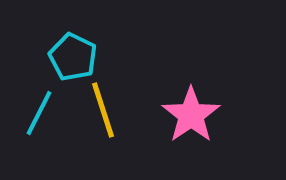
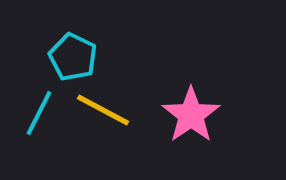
yellow line: rotated 44 degrees counterclockwise
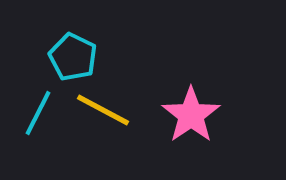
cyan line: moved 1 px left
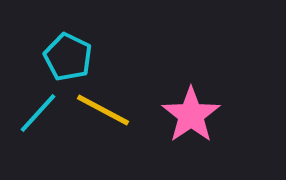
cyan pentagon: moved 5 px left
cyan line: rotated 15 degrees clockwise
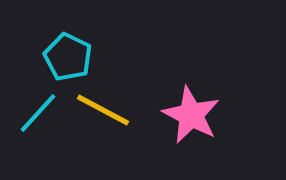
pink star: rotated 10 degrees counterclockwise
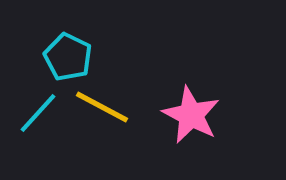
yellow line: moved 1 px left, 3 px up
